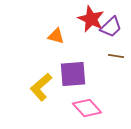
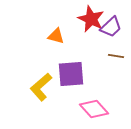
purple square: moved 2 px left
pink diamond: moved 7 px right, 1 px down
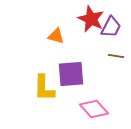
purple trapezoid: rotated 20 degrees counterclockwise
yellow L-shape: moved 3 px right, 1 px down; rotated 48 degrees counterclockwise
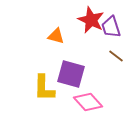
red star: moved 1 px down
purple trapezoid: rotated 135 degrees clockwise
brown line: rotated 28 degrees clockwise
purple square: rotated 20 degrees clockwise
pink diamond: moved 6 px left, 7 px up
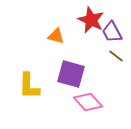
purple trapezoid: moved 1 px right, 5 px down; rotated 10 degrees counterclockwise
yellow L-shape: moved 15 px left, 2 px up
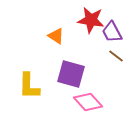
red star: rotated 16 degrees counterclockwise
orange triangle: rotated 18 degrees clockwise
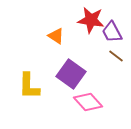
purple square: rotated 20 degrees clockwise
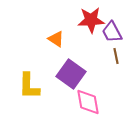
red star: rotated 12 degrees counterclockwise
orange triangle: moved 3 px down
brown line: rotated 42 degrees clockwise
pink diamond: rotated 32 degrees clockwise
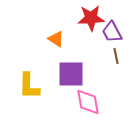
red star: moved 2 px up
purple square: rotated 36 degrees counterclockwise
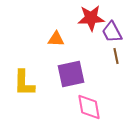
orange triangle: rotated 30 degrees counterclockwise
purple square: rotated 12 degrees counterclockwise
yellow L-shape: moved 5 px left, 3 px up
pink diamond: moved 1 px right, 5 px down
